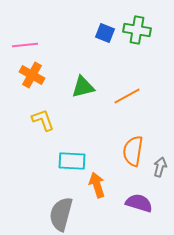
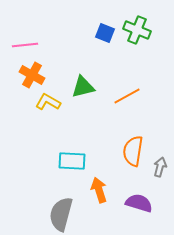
green cross: rotated 12 degrees clockwise
yellow L-shape: moved 5 px right, 18 px up; rotated 40 degrees counterclockwise
orange arrow: moved 2 px right, 5 px down
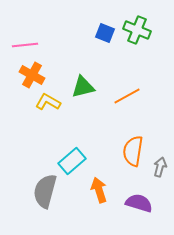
cyan rectangle: rotated 44 degrees counterclockwise
gray semicircle: moved 16 px left, 23 px up
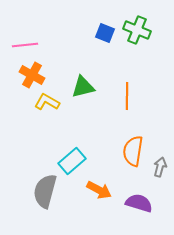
orange line: rotated 60 degrees counterclockwise
yellow L-shape: moved 1 px left
orange arrow: rotated 135 degrees clockwise
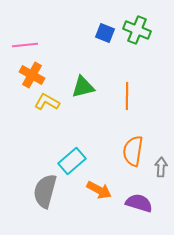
gray arrow: moved 1 px right; rotated 12 degrees counterclockwise
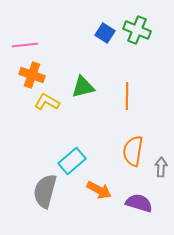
blue square: rotated 12 degrees clockwise
orange cross: rotated 10 degrees counterclockwise
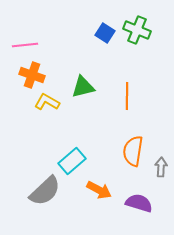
gray semicircle: rotated 148 degrees counterclockwise
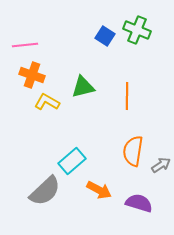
blue square: moved 3 px down
gray arrow: moved 2 px up; rotated 54 degrees clockwise
